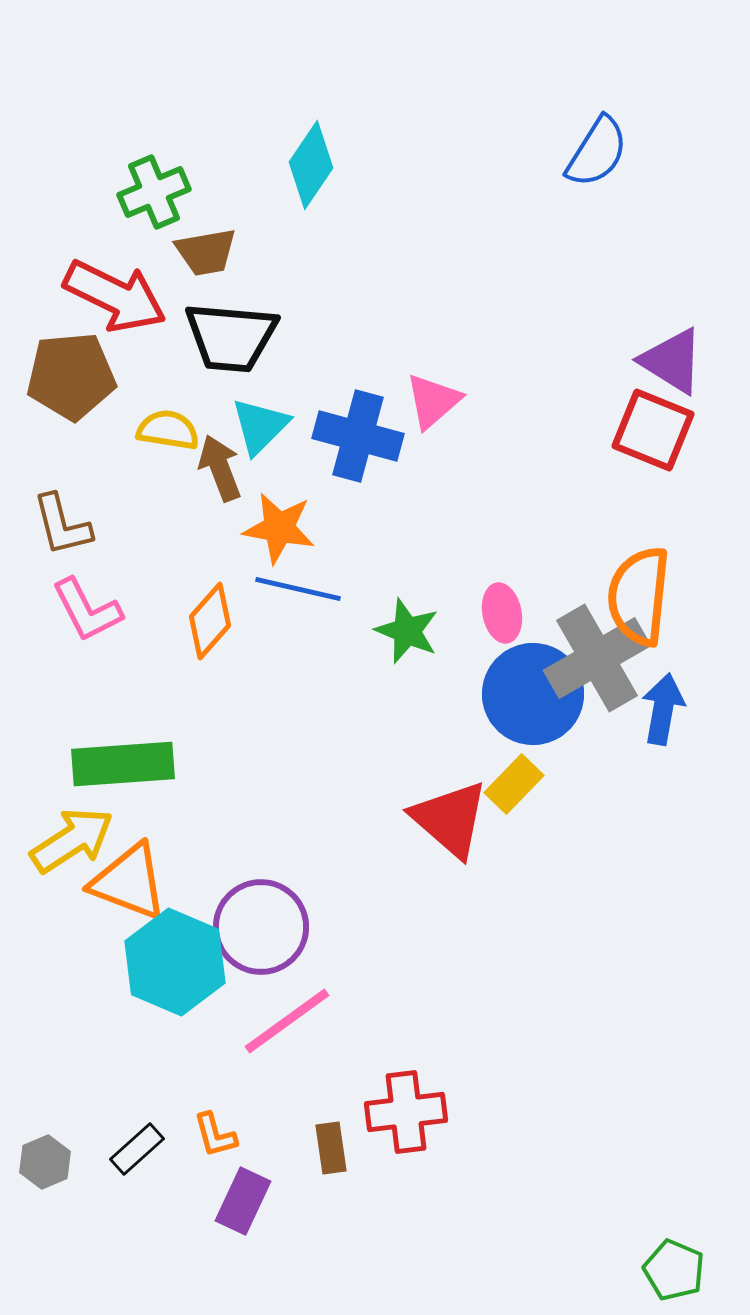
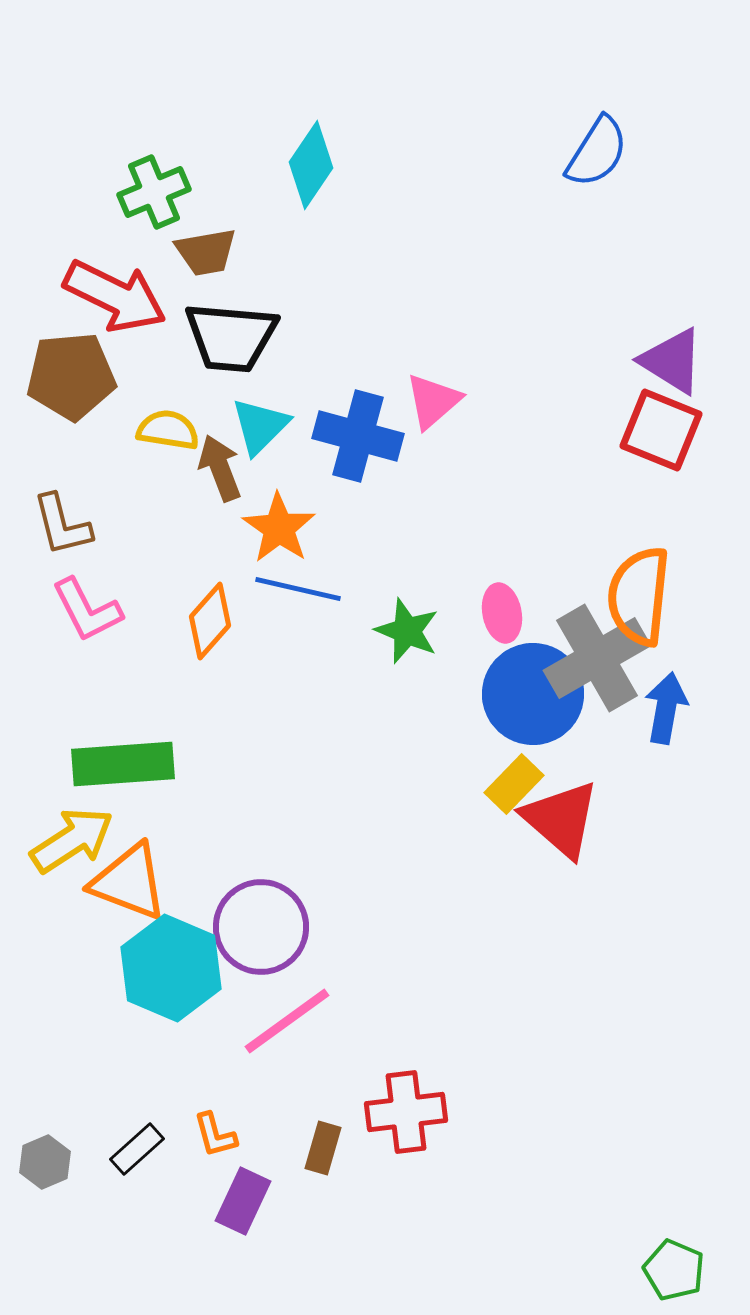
red square: moved 8 px right
orange star: rotated 24 degrees clockwise
blue arrow: moved 3 px right, 1 px up
red triangle: moved 111 px right
cyan hexagon: moved 4 px left, 6 px down
brown rectangle: moved 8 px left; rotated 24 degrees clockwise
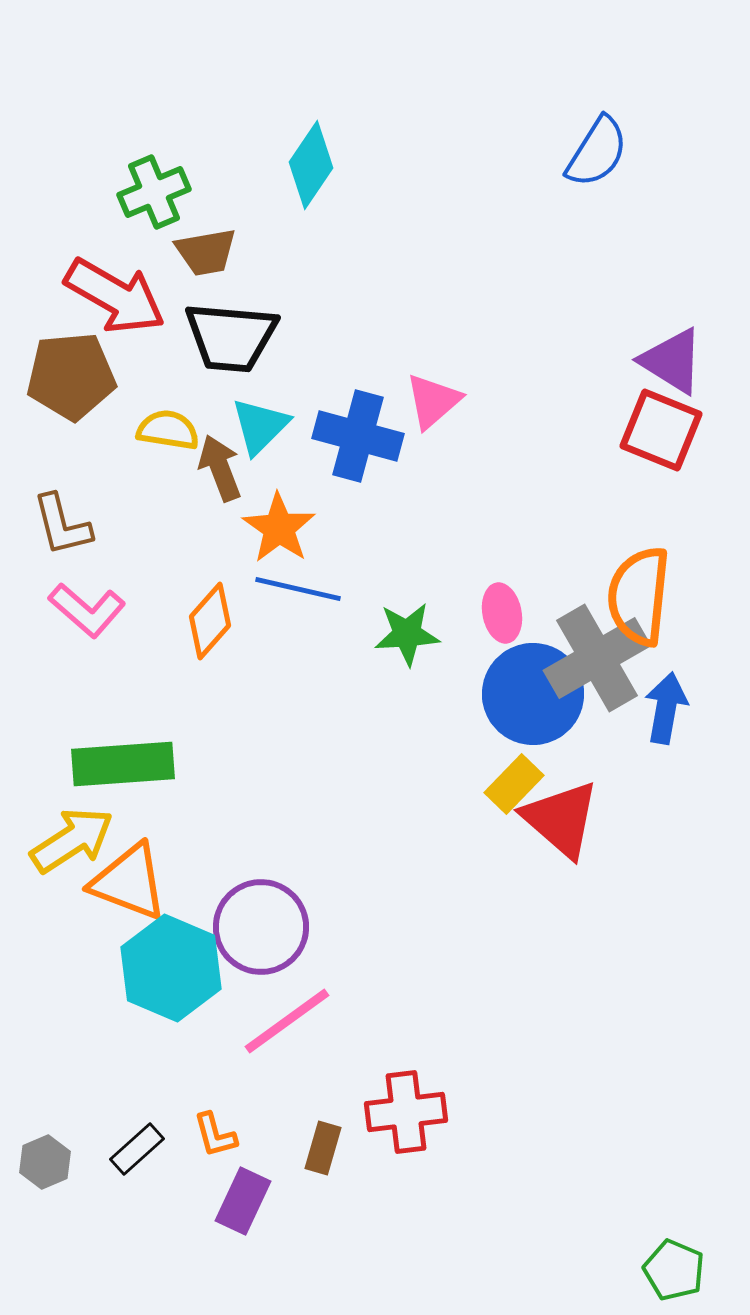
red arrow: rotated 4 degrees clockwise
pink L-shape: rotated 22 degrees counterclockwise
green star: moved 3 px down; rotated 26 degrees counterclockwise
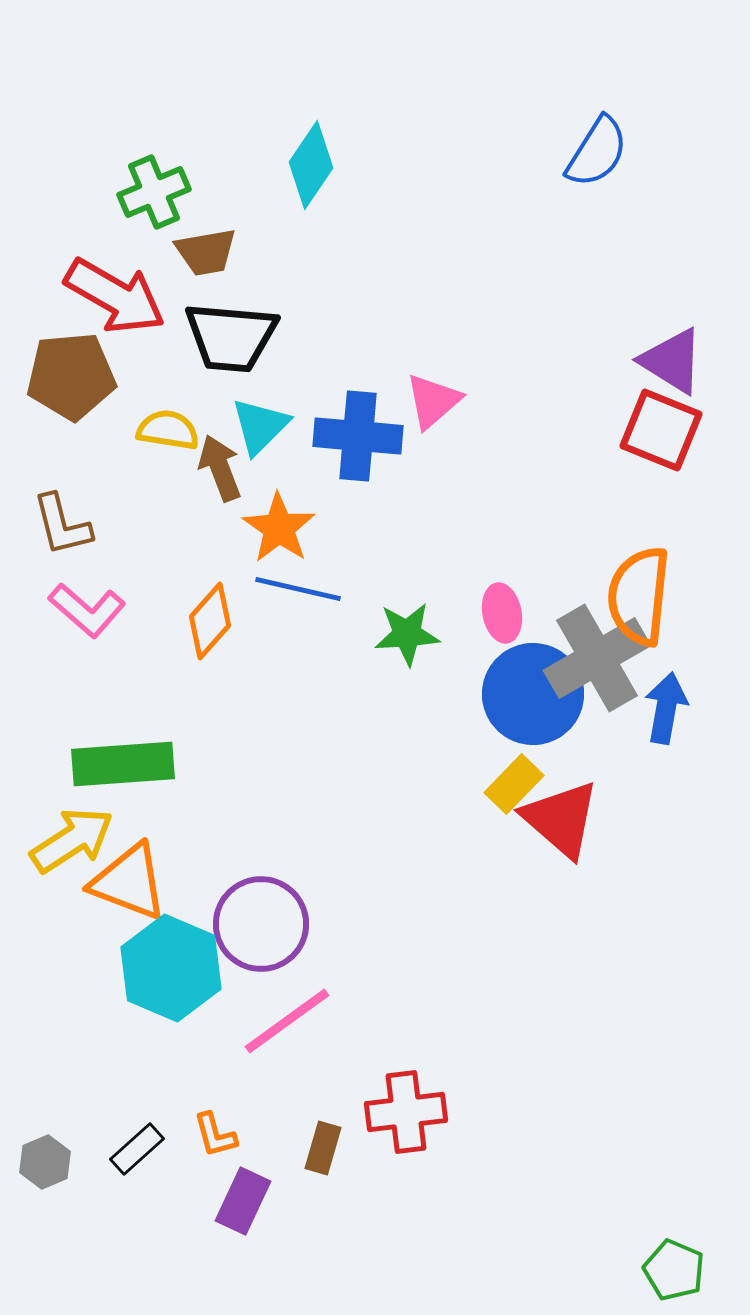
blue cross: rotated 10 degrees counterclockwise
purple circle: moved 3 px up
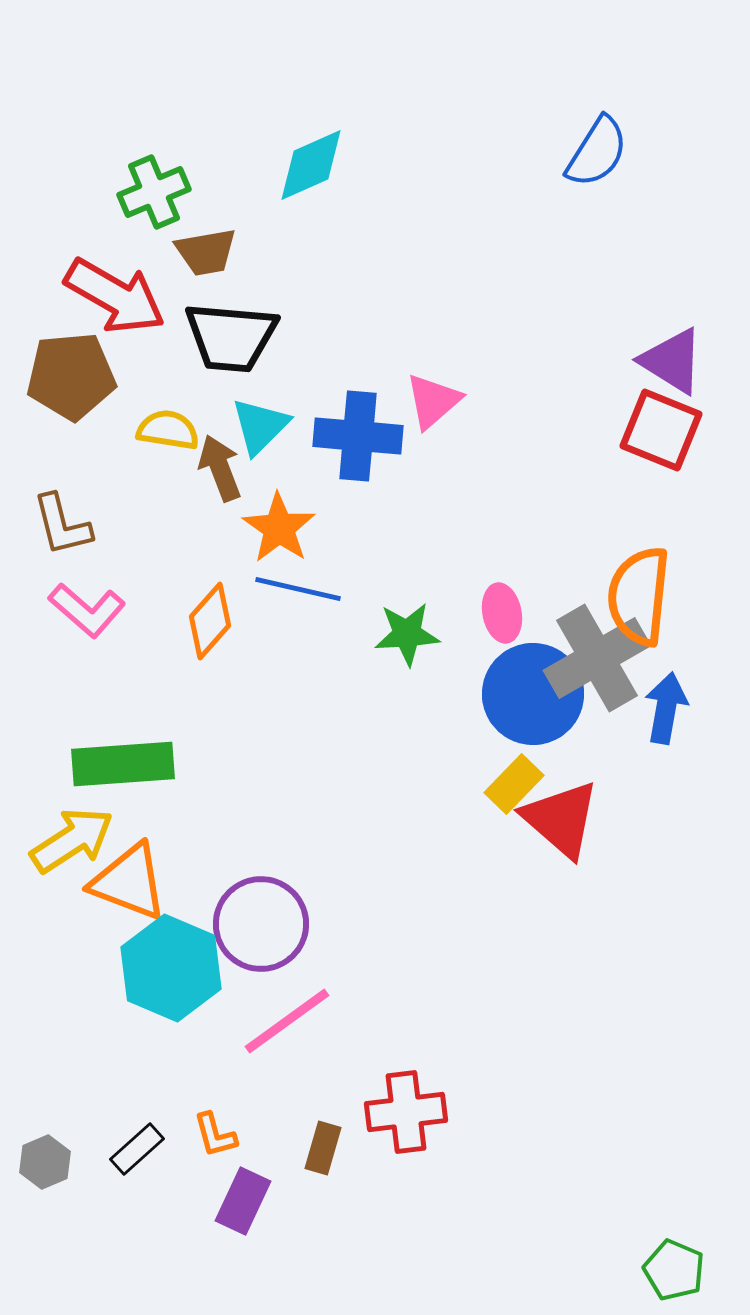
cyan diamond: rotated 32 degrees clockwise
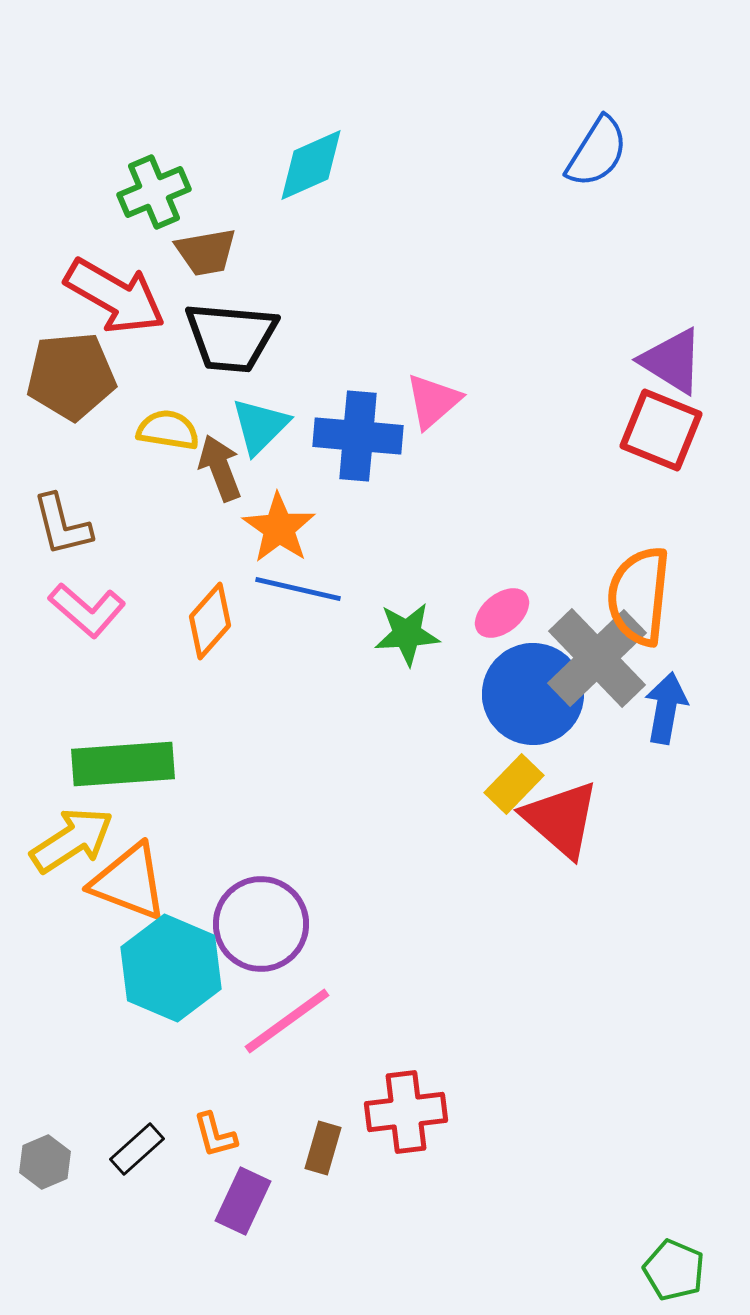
pink ellipse: rotated 62 degrees clockwise
gray cross: rotated 14 degrees counterclockwise
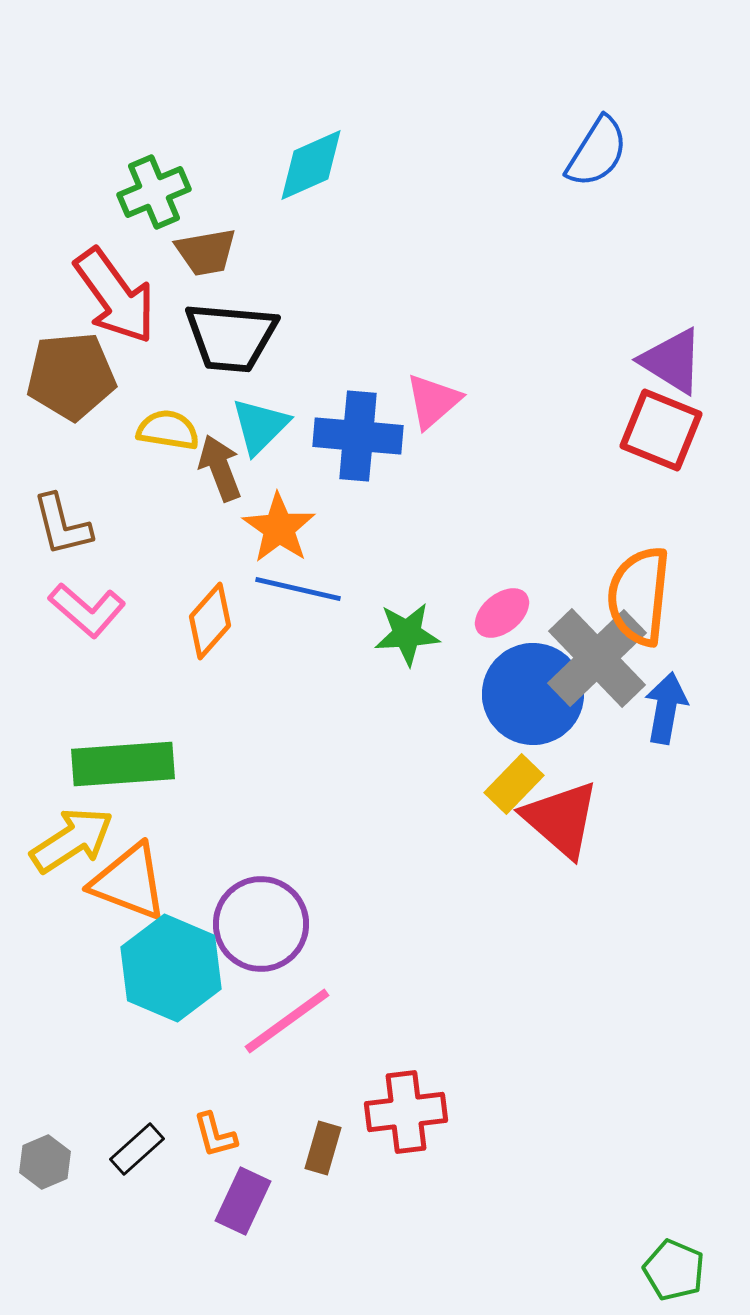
red arrow: rotated 24 degrees clockwise
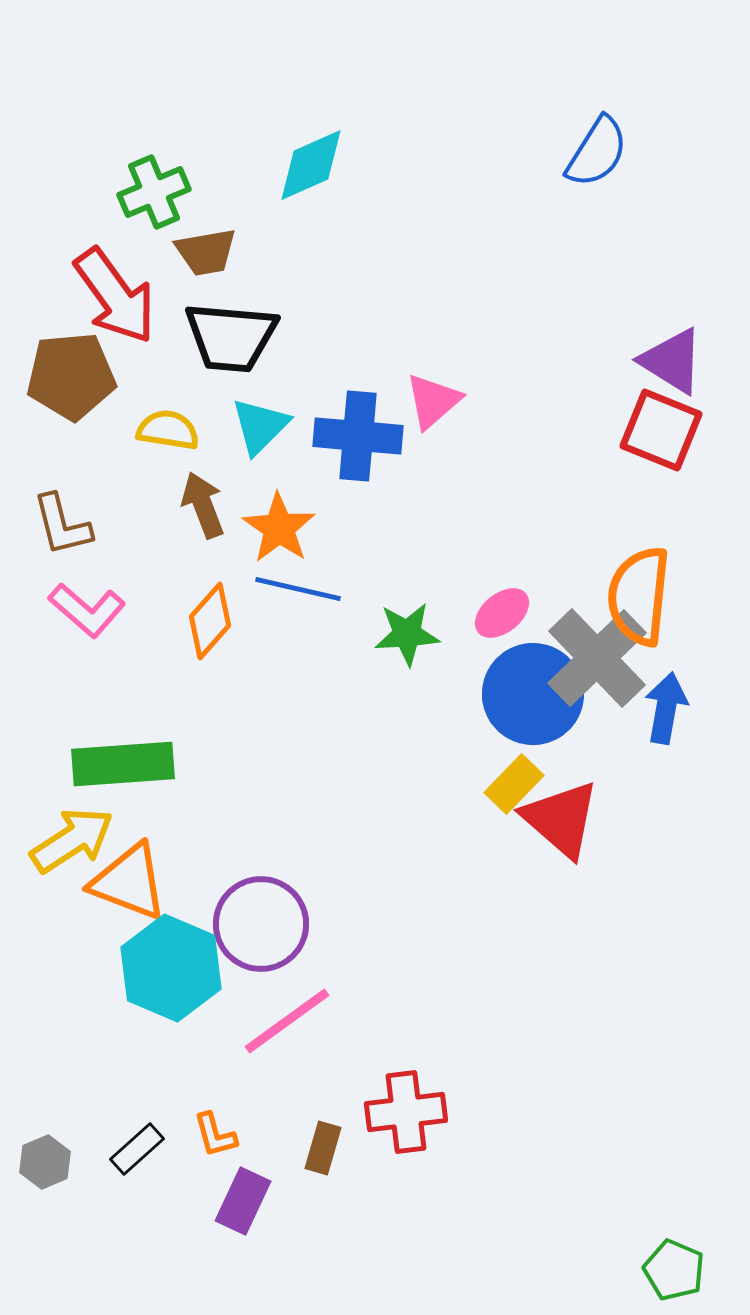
brown arrow: moved 17 px left, 37 px down
